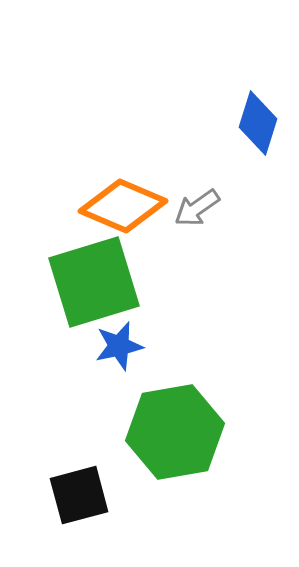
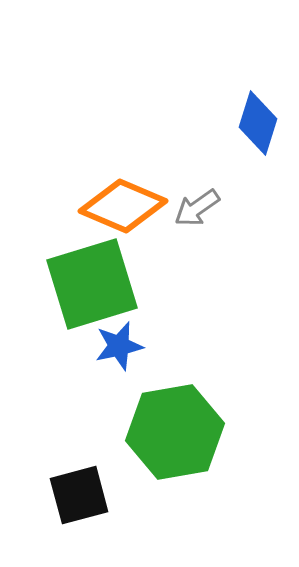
green square: moved 2 px left, 2 px down
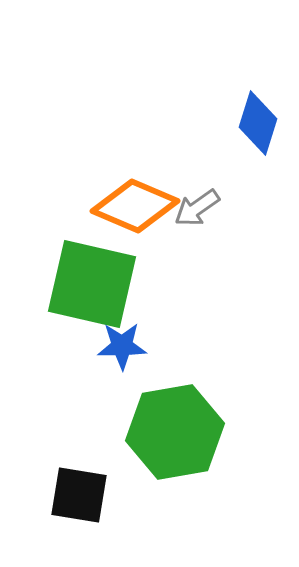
orange diamond: moved 12 px right
green square: rotated 30 degrees clockwise
blue star: moved 3 px right; rotated 12 degrees clockwise
black square: rotated 24 degrees clockwise
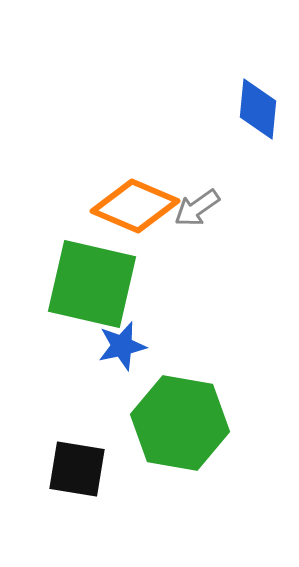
blue diamond: moved 14 px up; rotated 12 degrees counterclockwise
blue star: rotated 12 degrees counterclockwise
green hexagon: moved 5 px right, 9 px up; rotated 20 degrees clockwise
black square: moved 2 px left, 26 px up
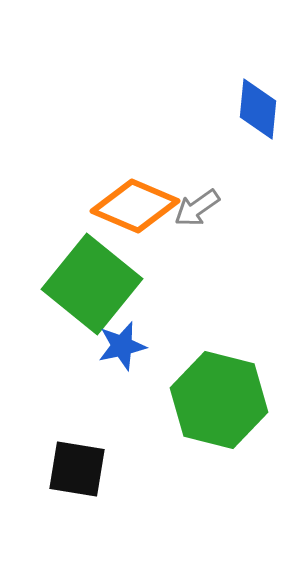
green square: rotated 26 degrees clockwise
green hexagon: moved 39 px right, 23 px up; rotated 4 degrees clockwise
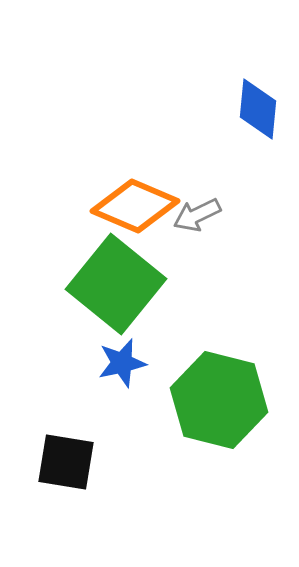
gray arrow: moved 7 px down; rotated 9 degrees clockwise
green square: moved 24 px right
blue star: moved 17 px down
black square: moved 11 px left, 7 px up
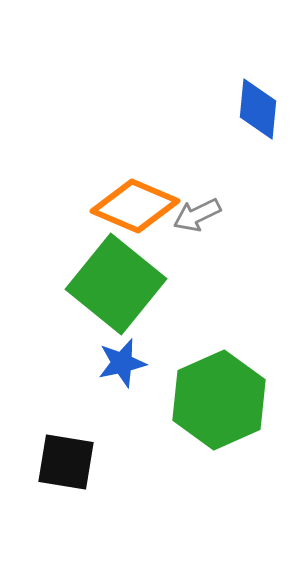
green hexagon: rotated 22 degrees clockwise
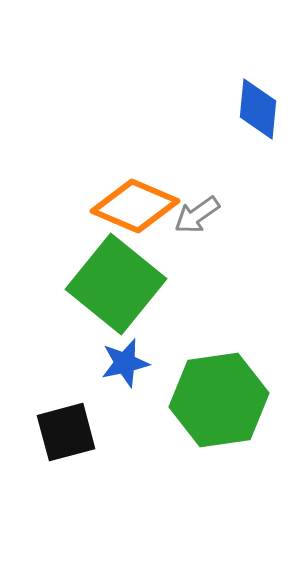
gray arrow: rotated 9 degrees counterclockwise
blue star: moved 3 px right
green hexagon: rotated 16 degrees clockwise
black square: moved 30 px up; rotated 24 degrees counterclockwise
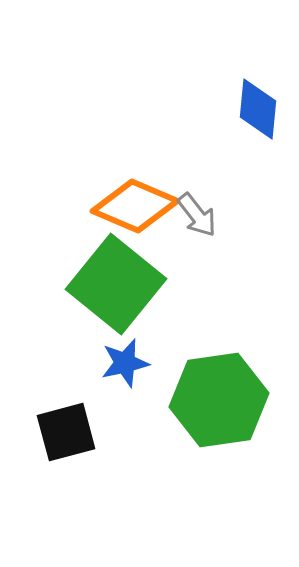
gray arrow: rotated 93 degrees counterclockwise
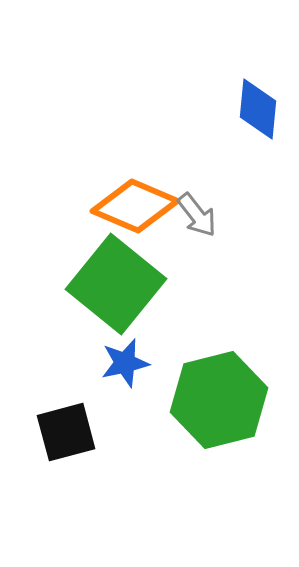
green hexagon: rotated 6 degrees counterclockwise
